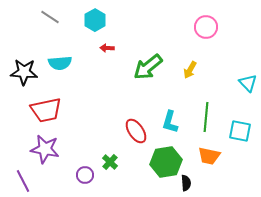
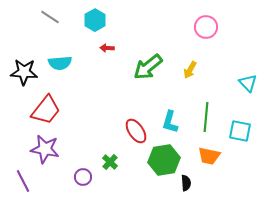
red trapezoid: rotated 40 degrees counterclockwise
green hexagon: moved 2 px left, 2 px up
purple circle: moved 2 px left, 2 px down
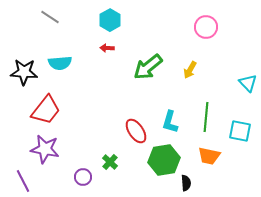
cyan hexagon: moved 15 px right
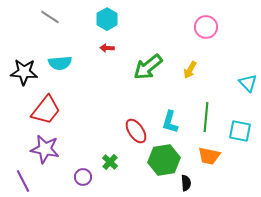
cyan hexagon: moved 3 px left, 1 px up
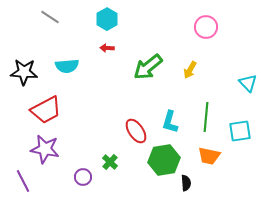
cyan semicircle: moved 7 px right, 3 px down
red trapezoid: rotated 24 degrees clockwise
cyan square: rotated 20 degrees counterclockwise
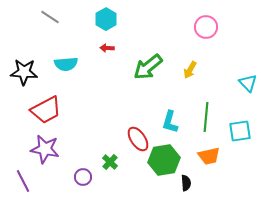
cyan hexagon: moved 1 px left
cyan semicircle: moved 1 px left, 2 px up
red ellipse: moved 2 px right, 8 px down
orange trapezoid: rotated 25 degrees counterclockwise
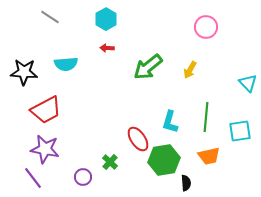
purple line: moved 10 px right, 3 px up; rotated 10 degrees counterclockwise
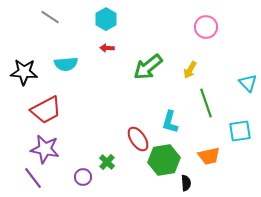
green line: moved 14 px up; rotated 24 degrees counterclockwise
green cross: moved 3 px left
